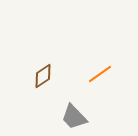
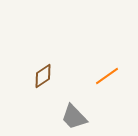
orange line: moved 7 px right, 2 px down
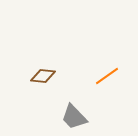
brown diamond: rotated 40 degrees clockwise
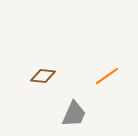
gray trapezoid: moved 3 px up; rotated 112 degrees counterclockwise
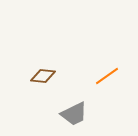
gray trapezoid: rotated 40 degrees clockwise
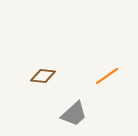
gray trapezoid: rotated 16 degrees counterclockwise
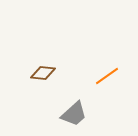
brown diamond: moved 3 px up
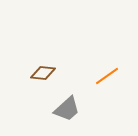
gray trapezoid: moved 7 px left, 5 px up
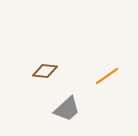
brown diamond: moved 2 px right, 2 px up
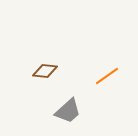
gray trapezoid: moved 1 px right, 2 px down
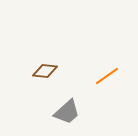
gray trapezoid: moved 1 px left, 1 px down
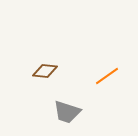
gray trapezoid: rotated 60 degrees clockwise
